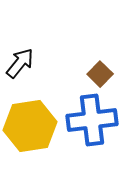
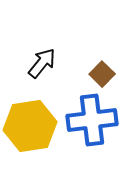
black arrow: moved 22 px right
brown square: moved 2 px right
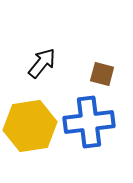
brown square: rotated 30 degrees counterclockwise
blue cross: moved 3 px left, 2 px down
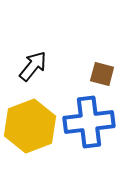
black arrow: moved 9 px left, 3 px down
yellow hexagon: rotated 12 degrees counterclockwise
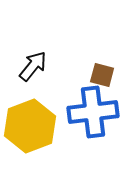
brown square: moved 1 px down
blue cross: moved 4 px right, 10 px up
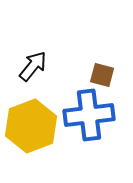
blue cross: moved 4 px left, 3 px down
yellow hexagon: moved 1 px right
